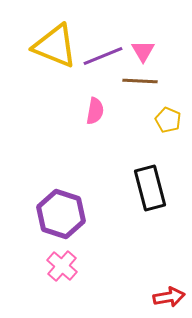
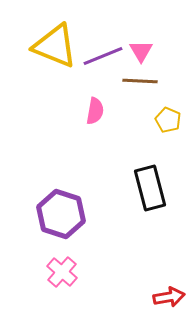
pink triangle: moved 2 px left
pink cross: moved 6 px down
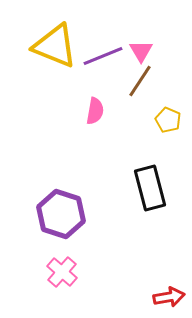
brown line: rotated 60 degrees counterclockwise
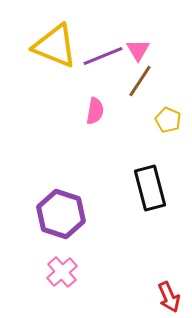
pink triangle: moved 3 px left, 1 px up
pink cross: rotated 8 degrees clockwise
red arrow: rotated 76 degrees clockwise
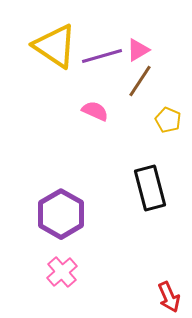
yellow triangle: rotated 12 degrees clockwise
pink triangle: rotated 30 degrees clockwise
purple line: moved 1 px left; rotated 6 degrees clockwise
pink semicircle: rotated 76 degrees counterclockwise
purple hexagon: rotated 12 degrees clockwise
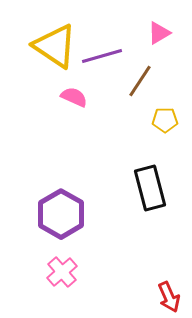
pink triangle: moved 21 px right, 17 px up
pink semicircle: moved 21 px left, 14 px up
yellow pentagon: moved 3 px left; rotated 25 degrees counterclockwise
